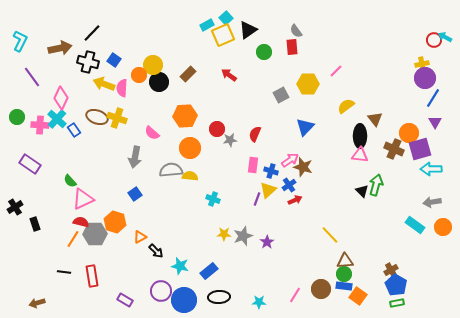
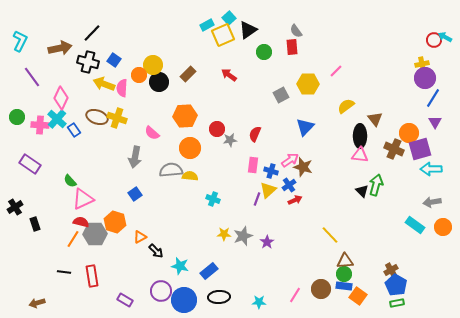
cyan square at (226, 18): moved 3 px right
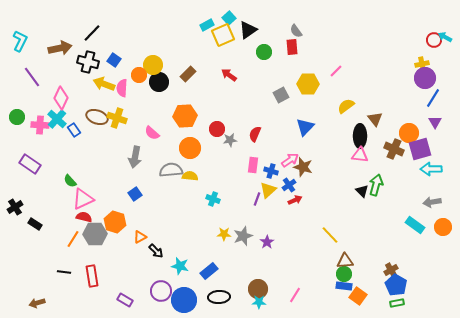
red semicircle at (81, 222): moved 3 px right, 5 px up
black rectangle at (35, 224): rotated 40 degrees counterclockwise
brown circle at (321, 289): moved 63 px left
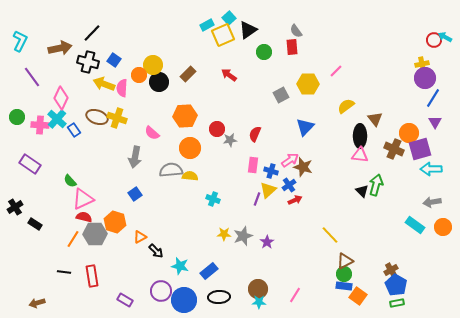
brown triangle at (345, 261): rotated 24 degrees counterclockwise
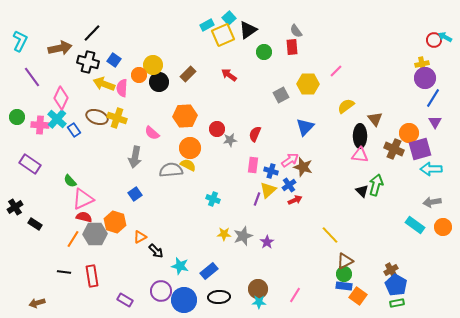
yellow semicircle at (190, 176): moved 2 px left, 11 px up; rotated 21 degrees clockwise
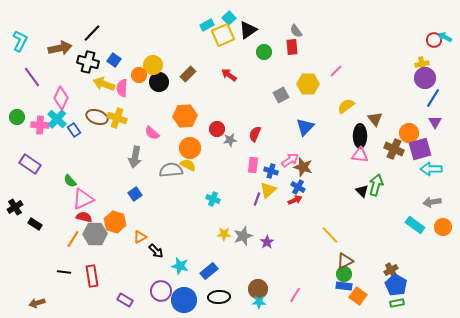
blue cross at (289, 185): moved 9 px right, 2 px down; rotated 24 degrees counterclockwise
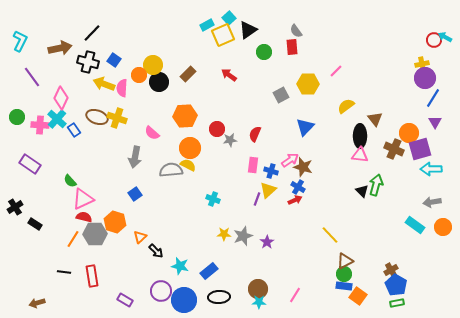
orange triangle at (140, 237): rotated 16 degrees counterclockwise
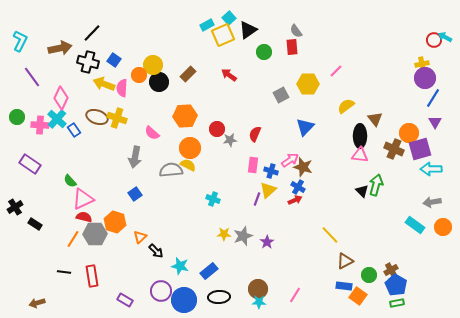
green circle at (344, 274): moved 25 px right, 1 px down
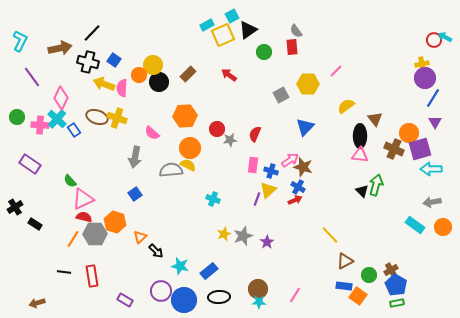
cyan square at (229, 18): moved 3 px right, 2 px up; rotated 16 degrees clockwise
yellow star at (224, 234): rotated 24 degrees counterclockwise
